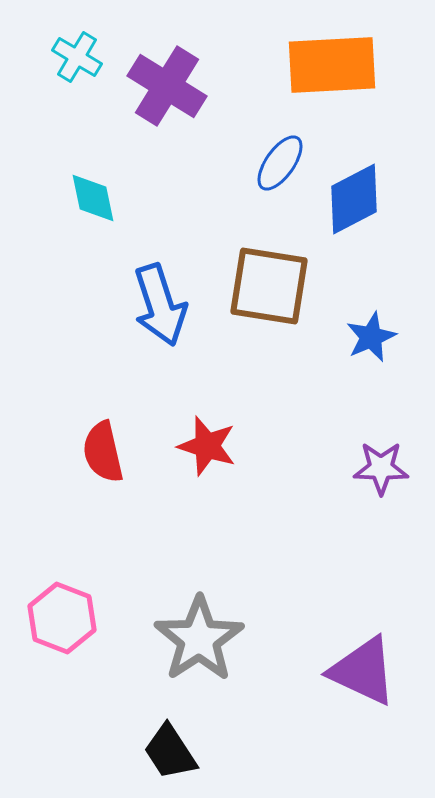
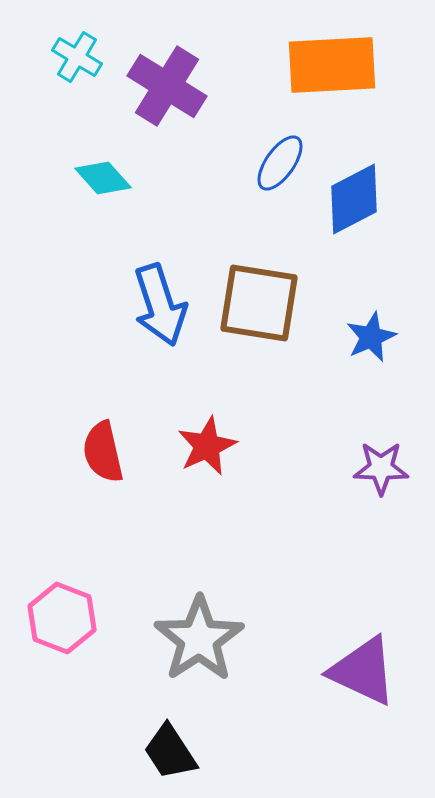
cyan diamond: moved 10 px right, 20 px up; rotated 30 degrees counterclockwise
brown square: moved 10 px left, 17 px down
red star: rotated 30 degrees clockwise
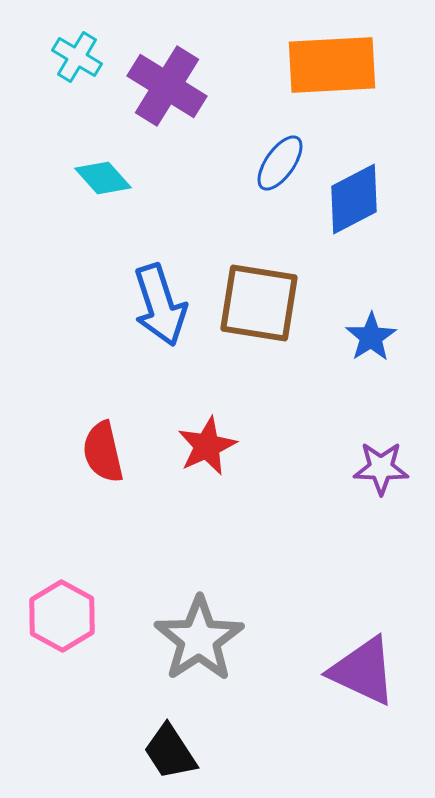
blue star: rotated 9 degrees counterclockwise
pink hexagon: moved 2 px up; rotated 8 degrees clockwise
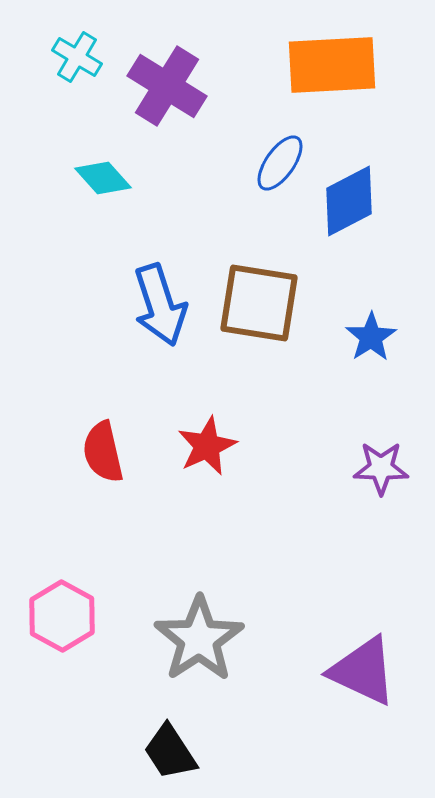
blue diamond: moved 5 px left, 2 px down
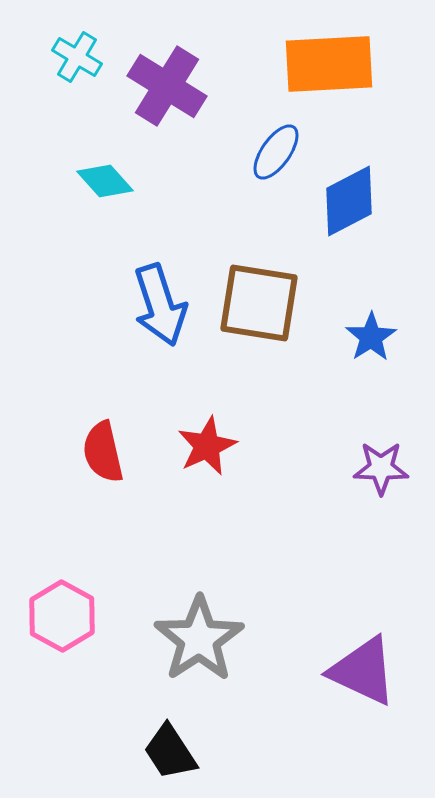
orange rectangle: moved 3 px left, 1 px up
blue ellipse: moved 4 px left, 11 px up
cyan diamond: moved 2 px right, 3 px down
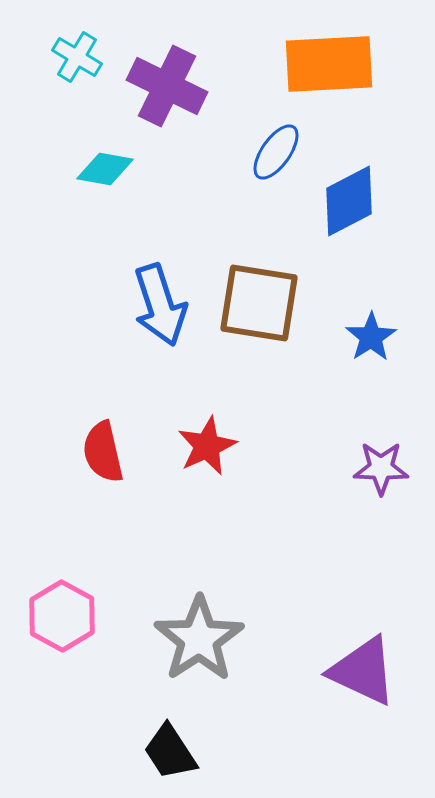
purple cross: rotated 6 degrees counterclockwise
cyan diamond: moved 12 px up; rotated 38 degrees counterclockwise
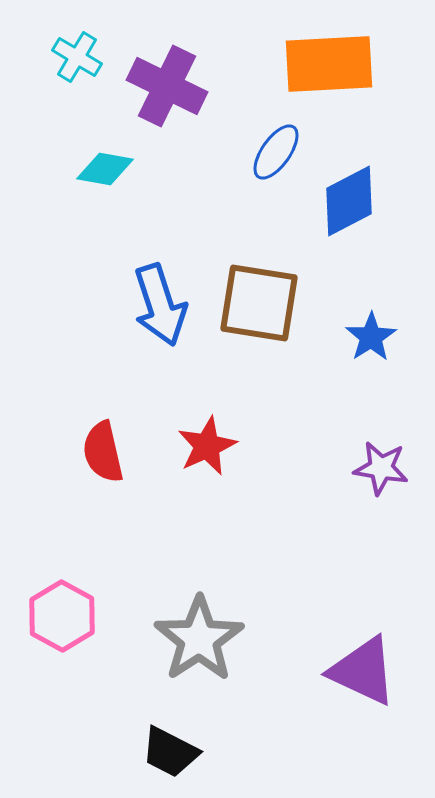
purple star: rotated 8 degrees clockwise
black trapezoid: rotated 30 degrees counterclockwise
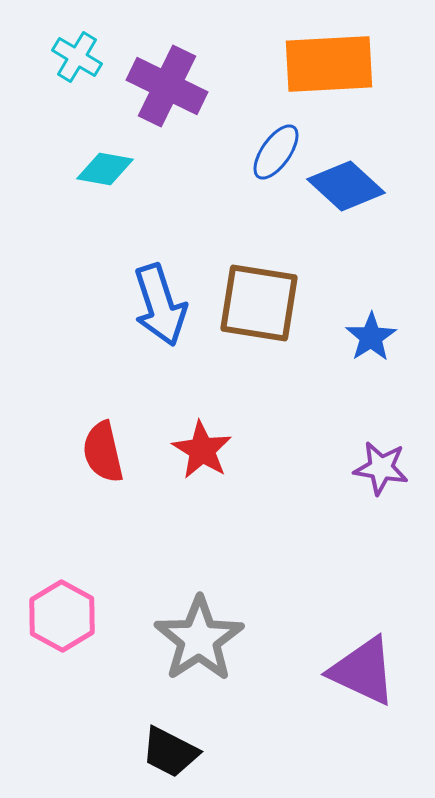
blue diamond: moved 3 px left, 15 px up; rotated 70 degrees clockwise
red star: moved 5 px left, 4 px down; rotated 16 degrees counterclockwise
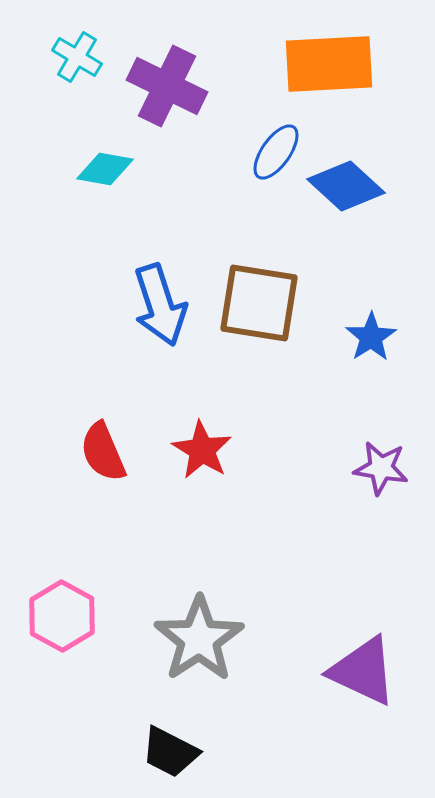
red semicircle: rotated 10 degrees counterclockwise
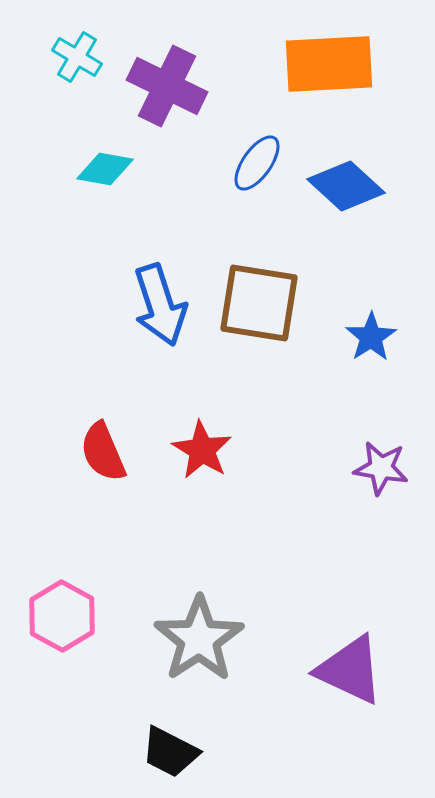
blue ellipse: moved 19 px left, 11 px down
purple triangle: moved 13 px left, 1 px up
